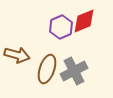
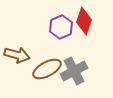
red diamond: rotated 48 degrees counterclockwise
brown ellipse: rotated 44 degrees clockwise
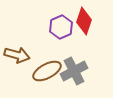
brown ellipse: moved 2 px down
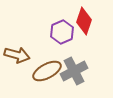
purple hexagon: moved 1 px right, 5 px down
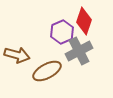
gray cross: moved 5 px right, 20 px up
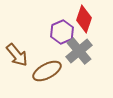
red diamond: moved 2 px up
gray cross: rotated 12 degrees counterclockwise
brown arrow: rotated 35 degrees clockwise
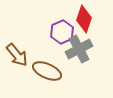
gray cross: moved 2 px up; rotated 12 degrees clockwise
brown ellipse: rotated 52 degrees clockwise
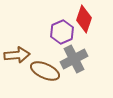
gray cross: moved 5 px left, 10 px down
brown arrow: rotated 55 degrees counterclockwise
brown ellipse: moved 2 px left
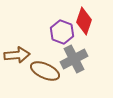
red diamond: moved 2 px down
purple hexagon: rotated 15 degrees counterclockwise
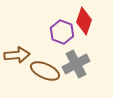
gray cross: moved 2 px right, 5 px down
